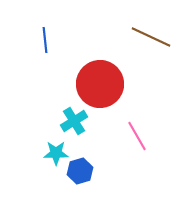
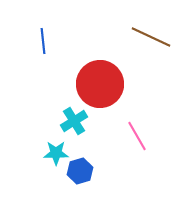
blue line: moved 2 px left, 1 px down
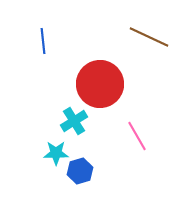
brown line: moved 2 px left
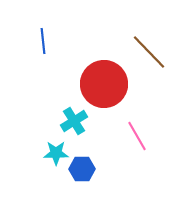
brown line: moved 15 px down; rotated 21 degrees clockwise
red circle: moved 4 px right
blue hexagon: moved 2 px right, 2 px up; rotated 15 degrees clockwise
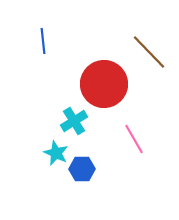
pink line: moved 3 px left, 3 px down
cyan star: rotated 25 degrees clockwise
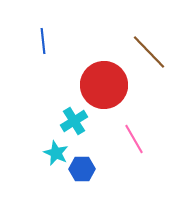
red circle: moved 1 px down
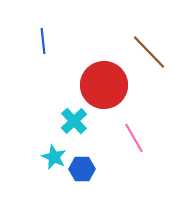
cyan cross: rotated 12 degrees counterclockwise
pink line: moved 1 px up
cyan star: moved 2 px left, 4 px down
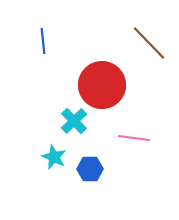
brown line: moved 9 px up
red circle: moved 2 px left
pink line: rotated 52 degrees counterclockwise
blue hexagon: moved 8 px right
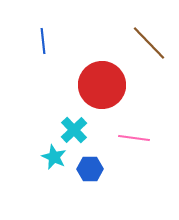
cyan cross: moved 9 px down
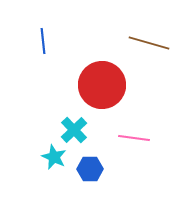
brown line: rotated 30 degrees counterclockwise
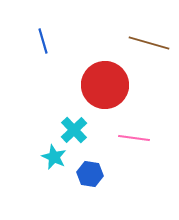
blue line: rotated 10 degrees counterclockwise
red circle: moved 3 px right
blue hexagon: moved 5 px down; rotated 10 degrees clockwise
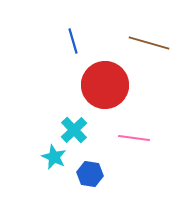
blue line: moved 30 px right
